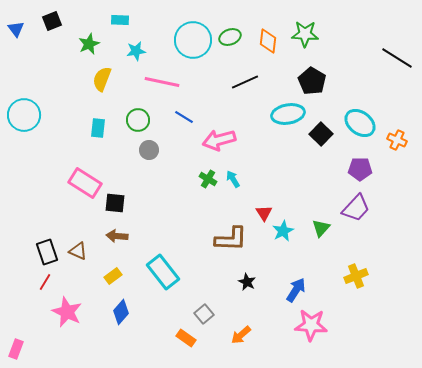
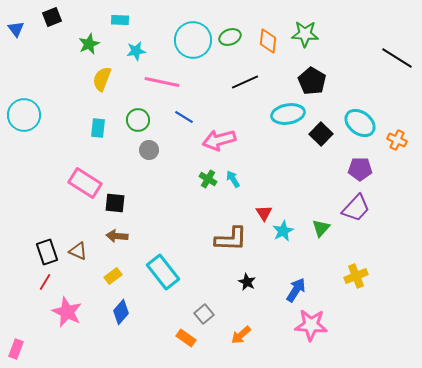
black square at (52, 21): moved 4 px up
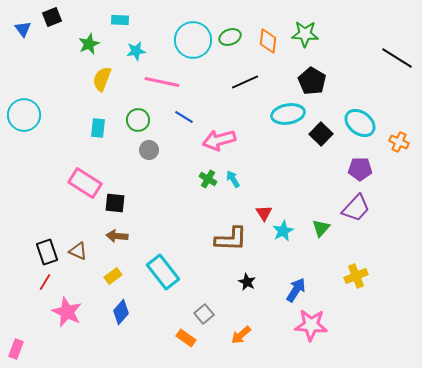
blue triangle at (16, 29): moved 7 px right
orange cross at (397, 140): moved 2 px right, 2 px down
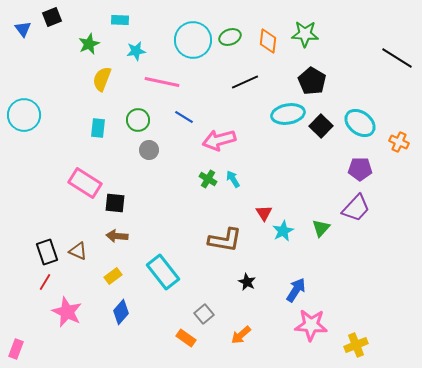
black square at (321, 134): moved 8 px up
brown L-shape at (231, 239): moved 6 px left, 1 px down; rotated 8 degrees clockwise
yellow cross at (356, 276): moved 69 px down
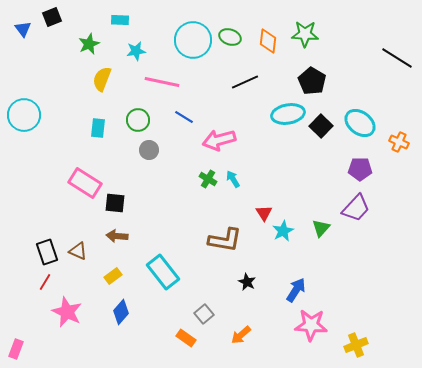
green ellipse at (230, 37): rotated 40 degrees clockwise
